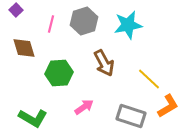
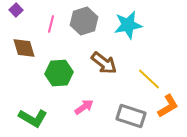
brown arrow: rotated 24 degrees counterclockwise
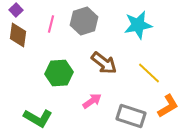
cyan star: moved 10 px right
brown diamond: moved 6 px left, 13 px up; rotated 25 degrees clockwise
yellow line: moved 6 px up
pink arrow: moved 8 px right, 6 px up
green L-shape: moved 5 px right
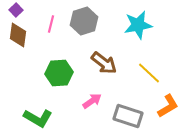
gray rectangle: moved 3 px left
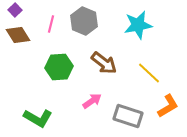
purple square: moved 1 px left
gray hexagon: rotated 20 degrees counterclockwise
brown diamond: rotated 40 degrees counterclockwise
green hexagon: moved 6 px up
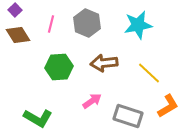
gray hexagon: moved 3 px right, 2 px down
brown arrow: rotated 136 degrees clockwise
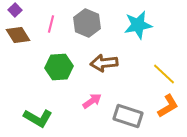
yellow line: moved 15 px right, 1 px down
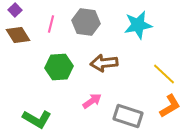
gray hexagon: moved 1 px left, 1 px up; rotated 16 degrees counterclockwise
orange L-shape: moved 2 px right
green L-shape: moved 1 px left, 1 px down
